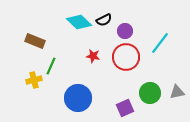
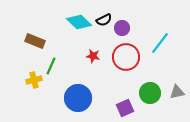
purple circle: moved 3 px left, 3 px up
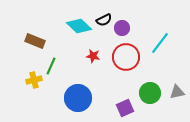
cyan diamond: moved 4 px down
